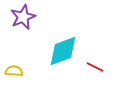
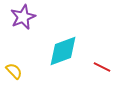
red line: moved 7 px right
yellow semicircle: rotated 42 degrees clockwise
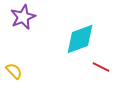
cyan diamond: moved 17 px right, 12 px up
red line: moved 1 px left
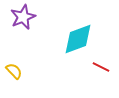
cyan diamond: moved 2 px left
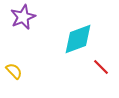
red line: rotated 18 degrees clockwise
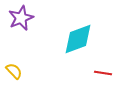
purple star: moved 2 px left, 1 px down
red line: moved 2 px right, 6 px down; rotated 36 degrees counterclockwise
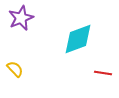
yellow semicircle: moved 1 px right, 2 px up
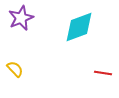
cyan diamond: moved 1 px right, 12 px up
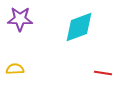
purple star: moved 1 px left, 1 px down; rotated 25 degrees clockwise
yellow semicircle: rotated 48 degrees counterclockwise
